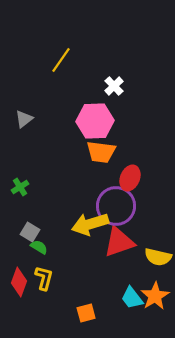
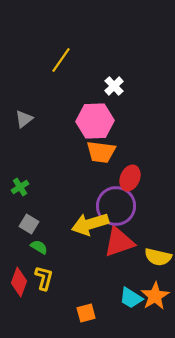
gray square: moved 1 px left, 8 px up
cyan trapezoid: moved 1 px left; rotated 20 degrees counterclockwise
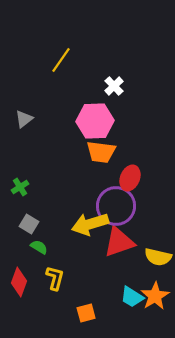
yellow L-shape: moved 11 px right
cyan trapezoid: moved 1 px right, 1 px up
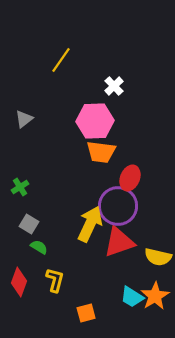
purple circle: moved 2 px right
yellow arrow: rotated 132 degrees clockwise
yellow L-shape: moved 2 px down
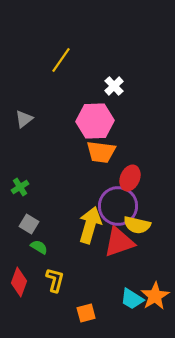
yellow arrow: moved 1 px down; rotated 9 degrees counterclockwise
yellow semicircle: moved 21 px left, 32 px up
cyan trapezoid: moved 2 px down
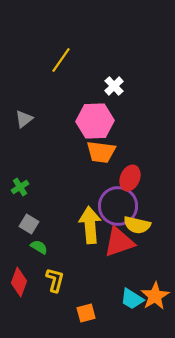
yellow arrow: rotated 21 degrees counterclockwise
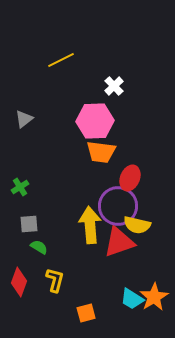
yellow line: rotated 28 degrees clockwise
gray square: rotated 36 degrees counterclockwise
orange star: moved 1 px left, 1 px down
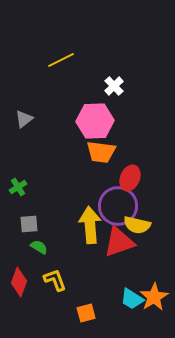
green cross: moved 2 px left
yellow L-shape: rotated 35 degrees counterclockwise
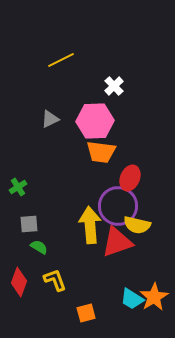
gray triangle: moved 26 px right; rotated 12 degrees clockwise
red triangle: moved 2 px left
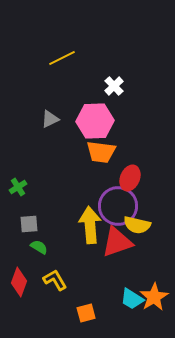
yellow line: moved 1 px right, 2 px up
yellow L-shape: rotated 10 degrees counterclockwise
